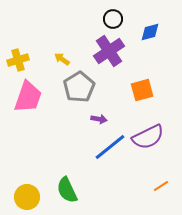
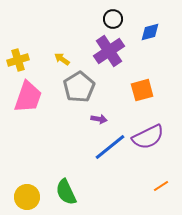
green semicircle: moved 1 px left, 2 px down
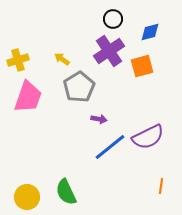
orange square: moved 24 px up
orange line: rotated 49 degrees counterclockwise
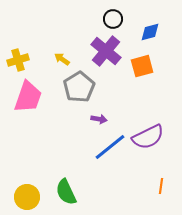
purple cross: moved 3 px left; rotated 16 degrees counterclockwise
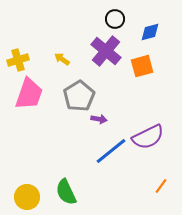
black circle: moved 2 px right
gray pentagon: moved 9 px down
pink trapezoid: moved 1 px right, 3 px up
blue line: moved 1 px right, 4 px down
orange line: rotated 28 degrees clockwise
